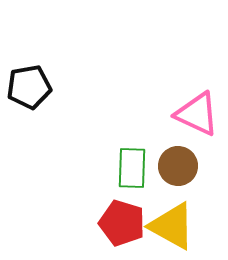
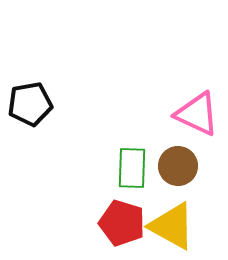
black pentagon: moved 1 px right, 17 px down
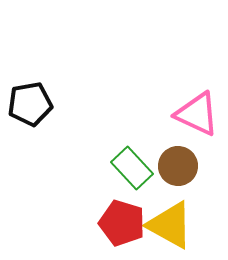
green rectangle: rotated 45 degrees counterclockwise
yellow triangle: moved 2 px left, 1 px up
